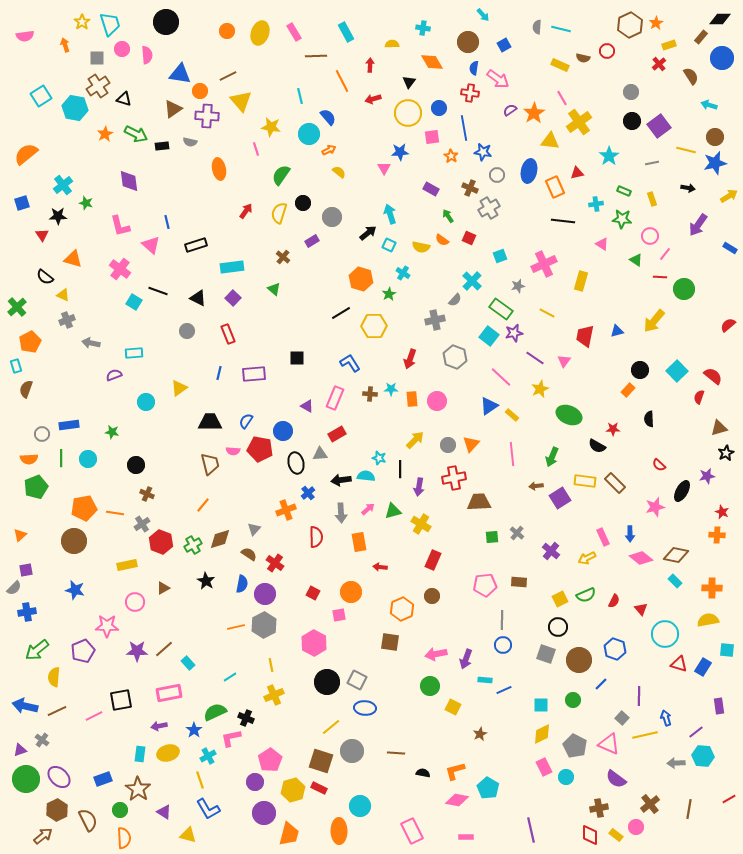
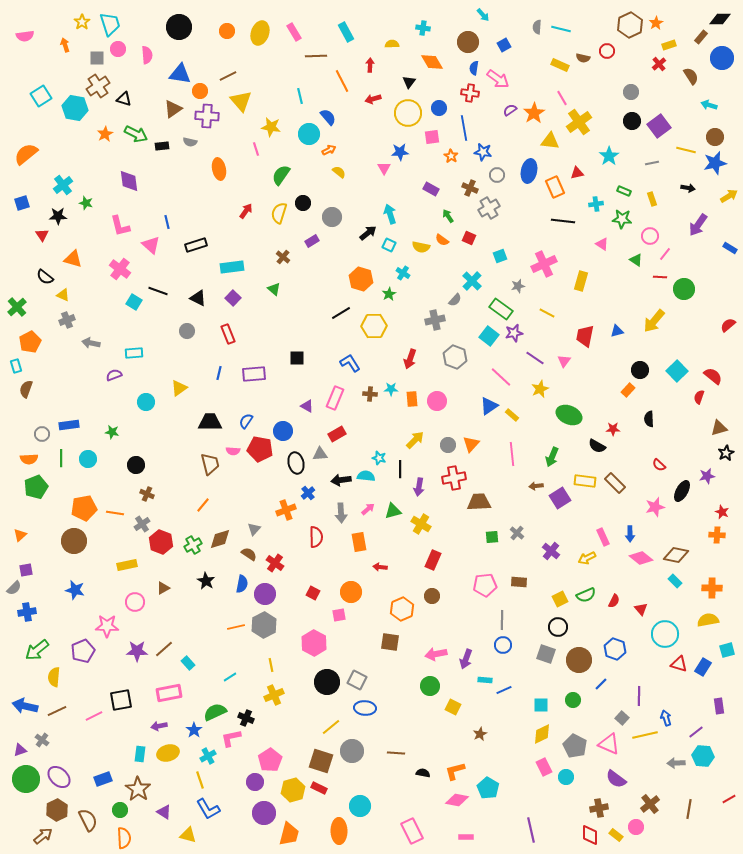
black circle at (166, 22): moved 13 px right, 5 px down
pink circle at (122, 49): moved 4 px left
cyan square at (727, 650): rotated 21 degrees counterclockwise
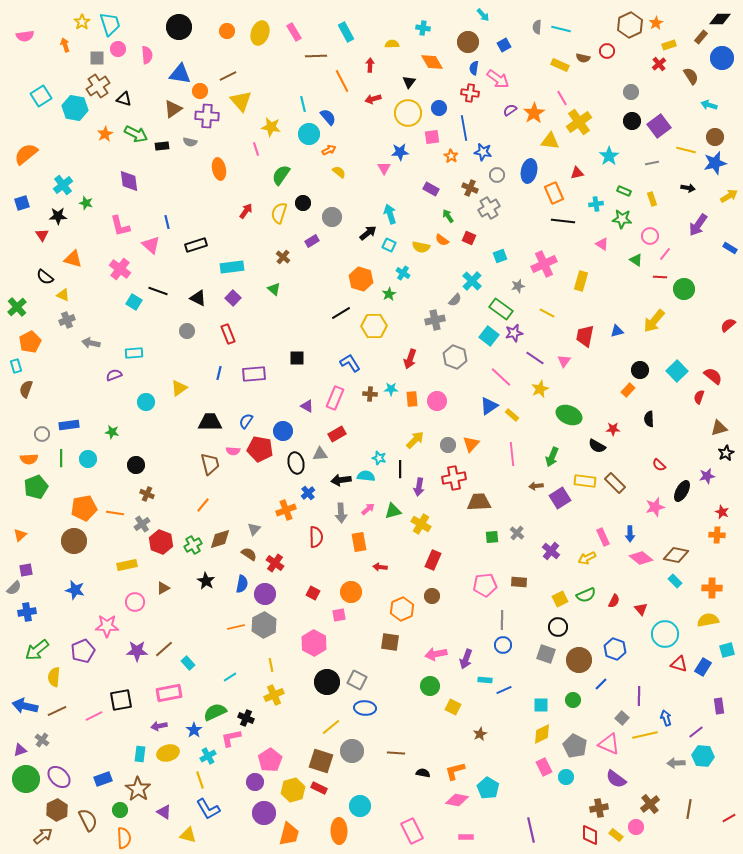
cyan line at (300, 96): moved 3 px right, 8 px down
orange rectangle at (555, 187): moved 1 px left, 6 px down
red line at (729, 799): moved 19 px down
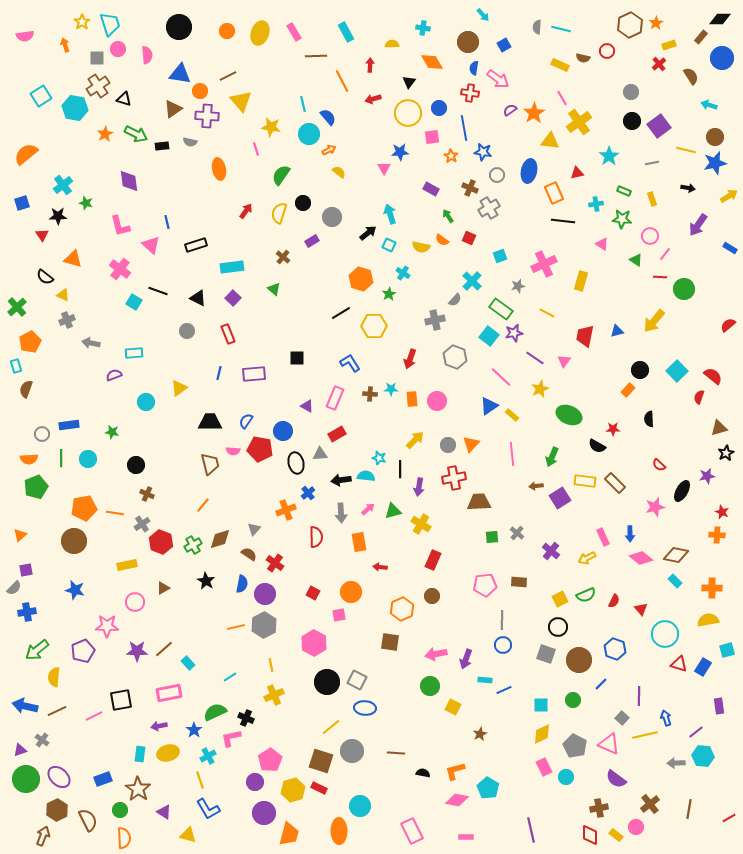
brown arrow at (43, 836): rotated 30 degrees counterclockwise
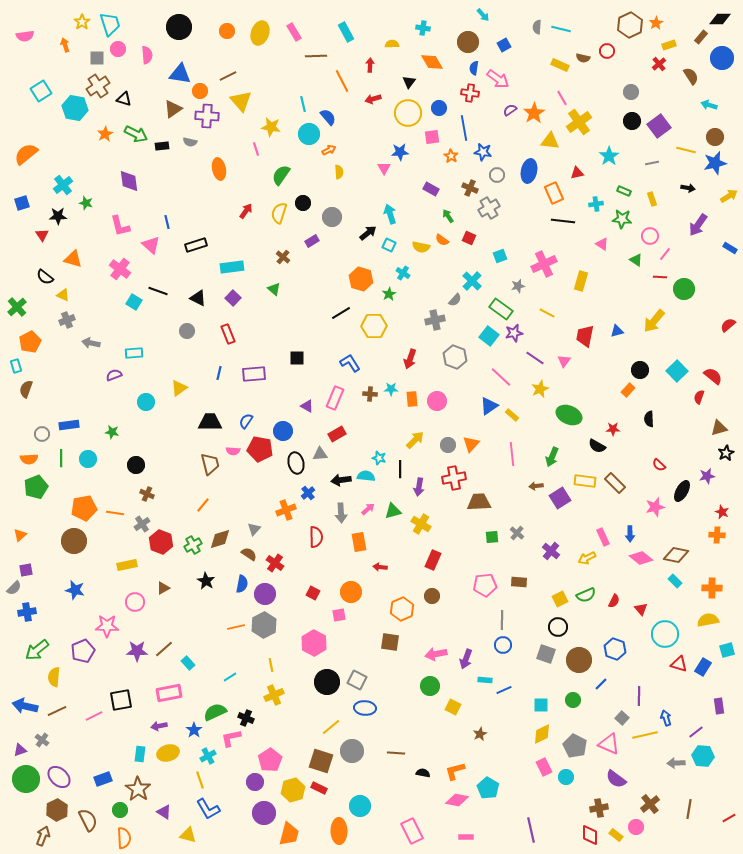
cyan square at (41, 96): moved 5 px up
yellow semicircle at (339, 172): rotated 48 degrees clockwise
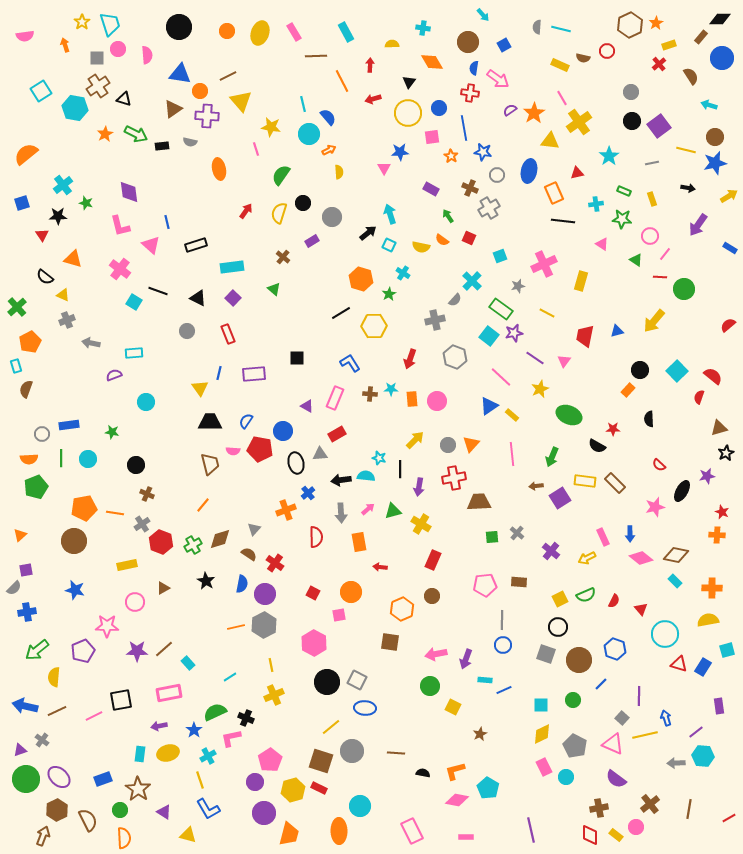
purple diamond at (129, 181): moved 11 px down
yellow triangle at (179, 388): moved 21 px right; rotated 30 degrees counterclockwise
pink triangle at (609, 744): moved 4 px right
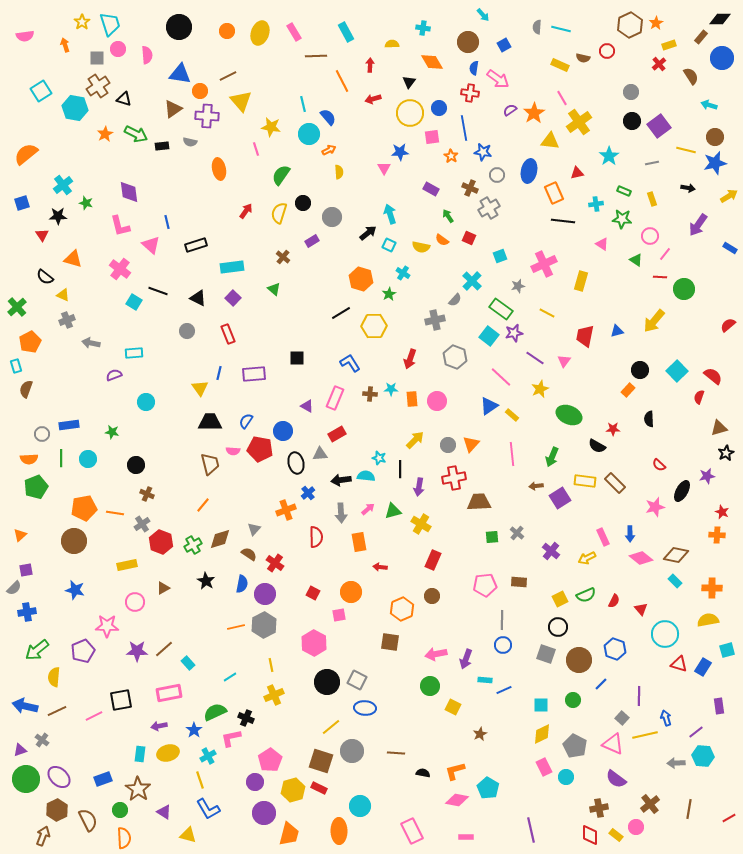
yellow circle at (408, 113): moved 2 px right
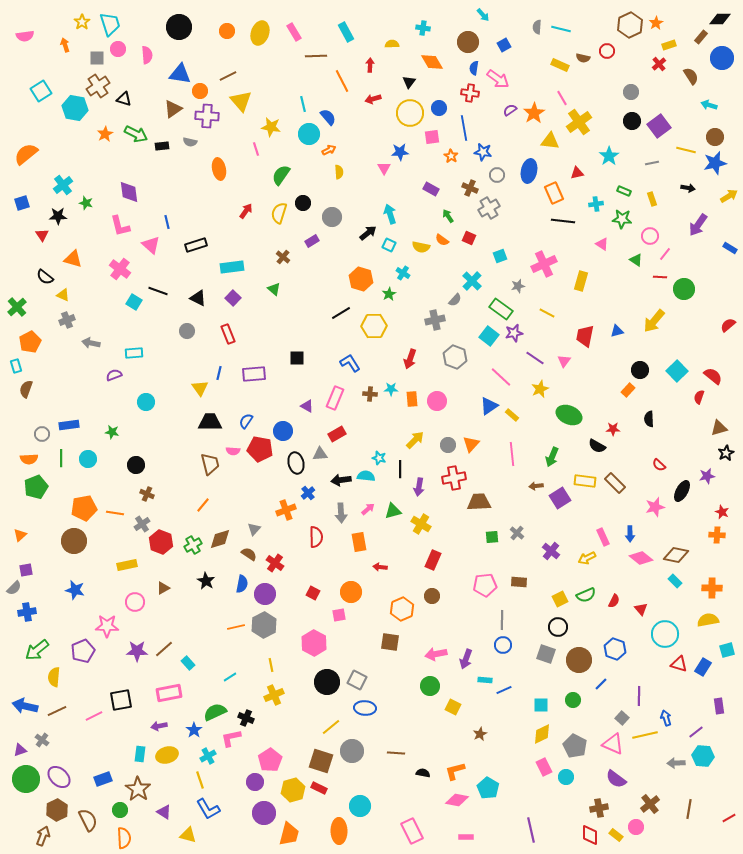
yellow ellipse at (168, 753): moved 1 px left, 2 px down
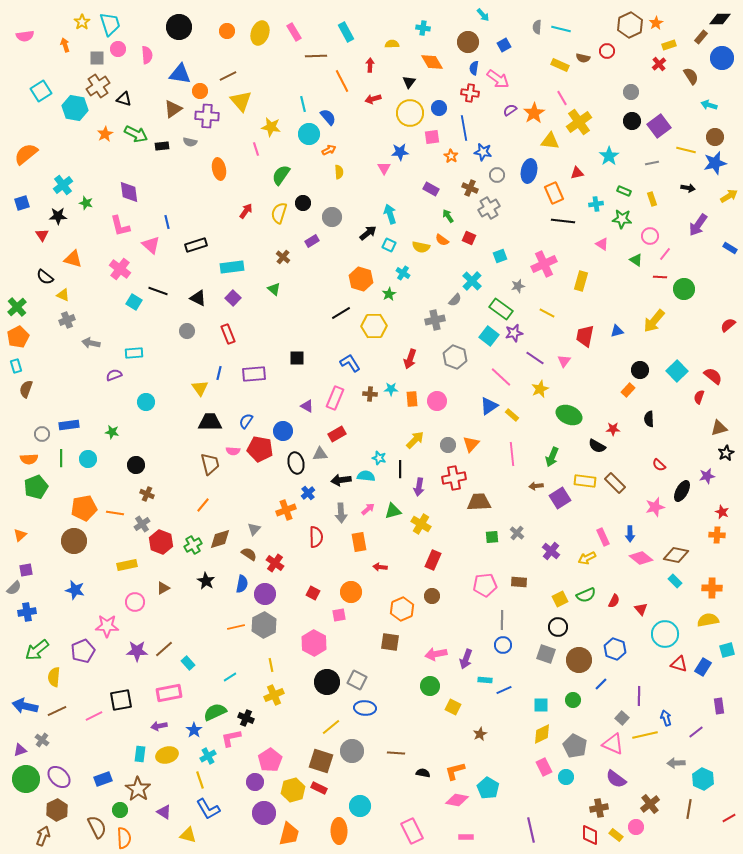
orange pentagon at (30, 342): moved 12 px left, 5 px up
cyan hexagon at (703, 756): moved 23 px down; rotated 20 degrees clockwise
brown semicircle at (88, 820): moved 9 px right, 7 px down
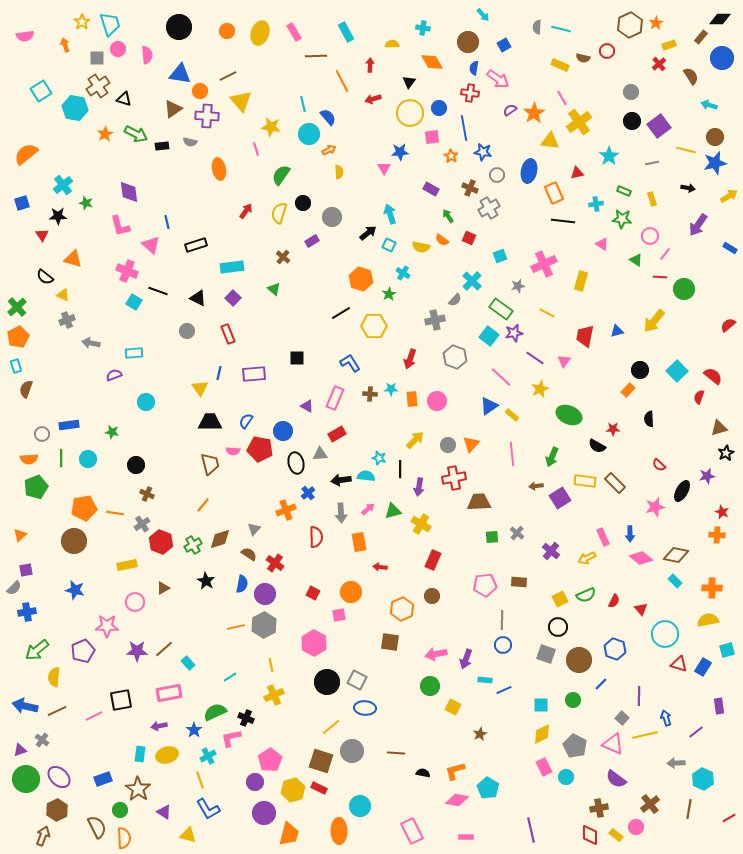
pink cross at (120, 269): moved 7 px right, 2 px down; rotated 15 degrees counterclockwise
